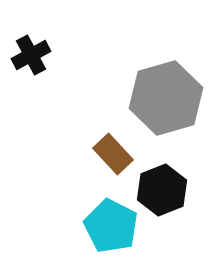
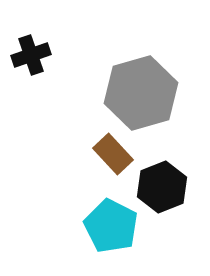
black cross: rotated 9 degrees clockwise
gray hexagon: moved 25 px left, 5 px up
black hexagon: moved 3 px up
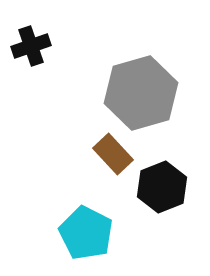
black cross: moved 9 px up
cyan pentagon: moved 25 px left, 7 px down
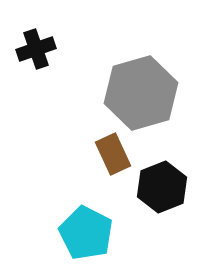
black cross: moved 5 px right, 3 px down
brown rectangle: rotated 18 degrees clockwise
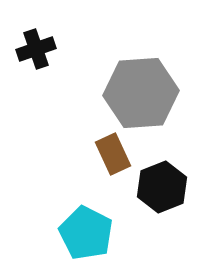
gray hexagon: rotated 12 degrees clockwise
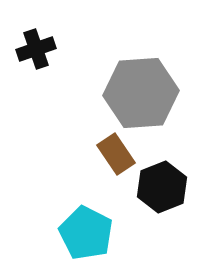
brown rectangle: moved 3 px right; rotated 9 degrees counterclockwise
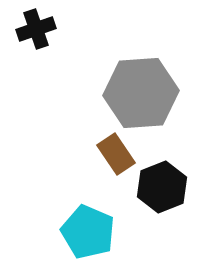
black cross: moved 20 px up
cyan pentagon: moved 2 px right, 1 px up; rotated 4 degrees counterclockwise
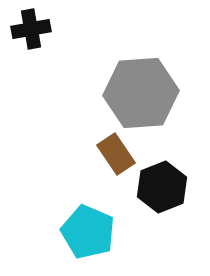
black cross: moved 5 px left; rotated 9 degrees clockwise
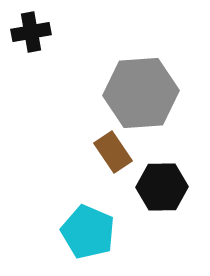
black cross: moved 3 px down
brown rectangle: moved 3 px left, 2 px up
black hexagon: rotated 21 degrees clockwise
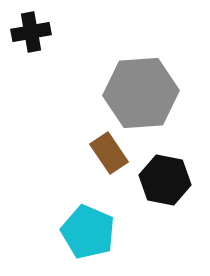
brown rectangle: moved 4 px left, 1 px down
black hexagon: moved 3 px right, 7 px up; rotated 12 degrees clockwise
